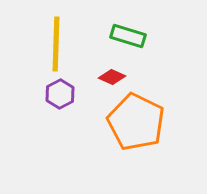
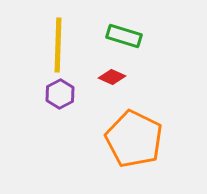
green rectangle: moved 4 px left
yellow line: moved 2 px right, 1 px down
orange pentagon: moved 2 px left, 17 px down
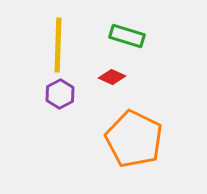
green rectangle: moved 3 px right
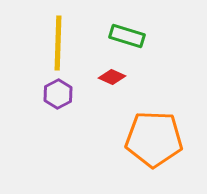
yellow line: moved 2 px up
purple hexagon: moved 2 px left
orange pentagon: moved 20 px right; rotated 24 degrees counterclockwise
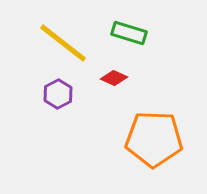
green rectangle: moved 2 px right, 3 px up
yellow line: moved 5 px right; rotated 54 degrees counterclockwise
red diamond: moved 2 px right, 1 px down
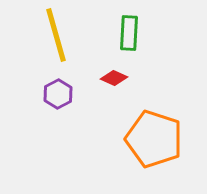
green rectangle: rotated 76 degrees clockwise
yellow line: moved 7 px left, 8 px up; rotated 36 degrees clockwise
orange pentagon: rotated 16 degrees clockwise
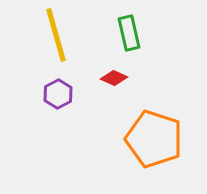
green rectangle: rotated 16 degrees counterclockwise
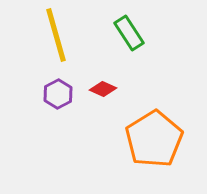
green rectangle: rotated 20 degrees counterclockwise
red diamond: moved 11 px left, 11 px down
orange pentagon: rotated 22 degrees clockwise
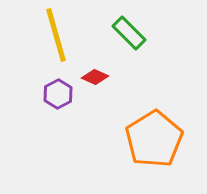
green rectangle: rotated 12 degrees counterclockwise
red diamond: moved 8 px left, 12 px up
